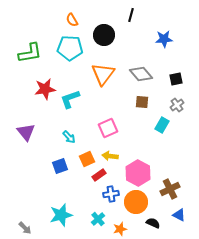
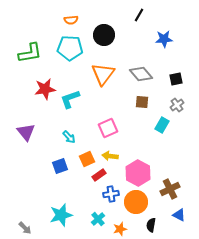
black line: moved 8 px right; rotated 16 degrees clockwise
orange semicircle: moved 1 px left; rotated 64 degrees counterclockwise
black semicircle: moved 2 px left, 2 px down; rotated 104 degrees counterclockwise
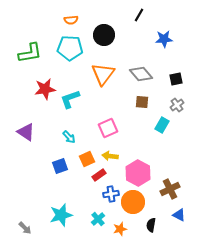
purple triangle: rotated 18 degrees counterclockwise
orange circle: moved 3 px left
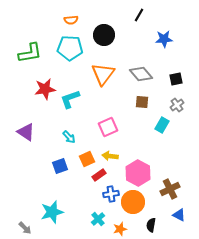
pink square: moved 1 px up
cyan star: moved 9 px left, 3 px up
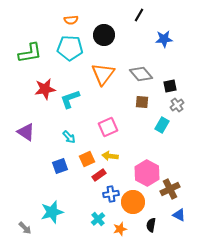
black square: moved 6 px left, 7 px down
pink hexagon: moved 9 px right
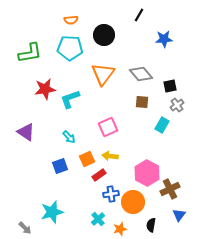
blue triangle: rotated 40 degrees clockwise
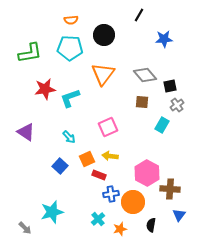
gray diamond: moved 4 px right, 1 px down
cyan L-shape: moved 1 px up
blue square: rotated 28 degrees counterclockwise
red rectangle: rotated 56 degrees clockwise
brown cross: rotated 30 degrees clockwise
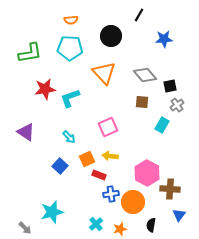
black circle: moved 7 px right, 1 px down
orange triangle: moved 1 px right, 1 px up; rotated 20 degrees counterclockwise
cyan cross: moved 2 px left, 5 px down
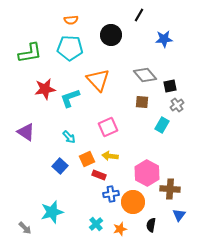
black circle: moved 1 px up
orange triangle: moved 6 px left, 7 px down
